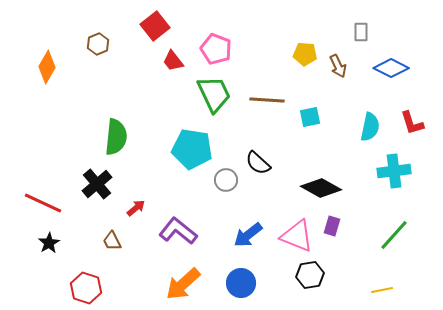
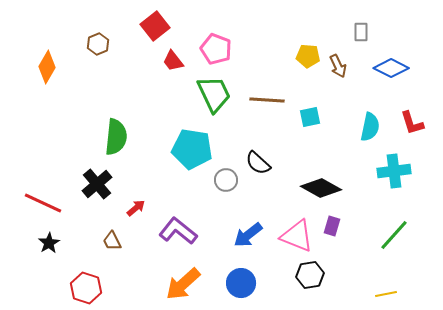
yellow pentagon: moved 3 px right, 2 px down
yellow line: moved 4 px right, 4 px down
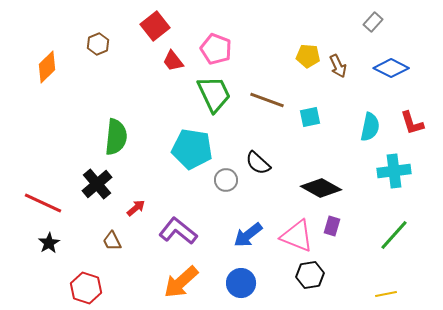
gray rectangle: moved 12 px right, 10 px up; rotated 42 degrees clockwise
orange diamond: rotated 16 degrees clockwise
brown line: rotated 16 degrees clockwise
orange arrow: moved 2 px left, 2 px up
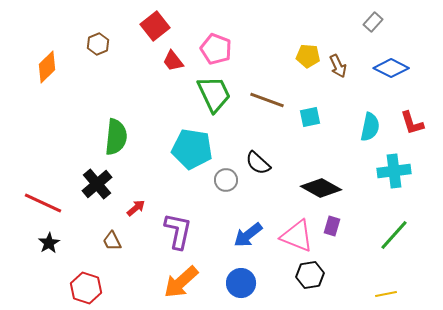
purple L-shape: rotated 63 degrees clockwise
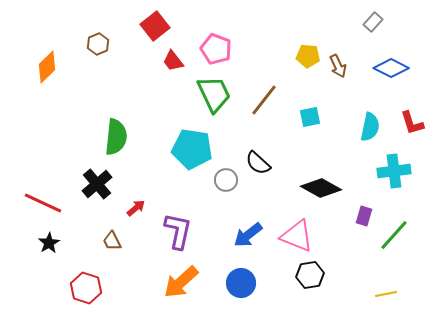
brown line: moved 3 px left; rotated 72 degrees counterclockwise
purple rectangle: moved 32 px right, 10 px up
